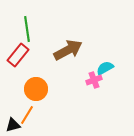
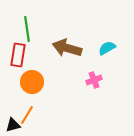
brown arrow: moved 1 px left, 2 px up; rotated 136 degrees counterclockwise
red rectangle: rotated 30 degrees counterclockwise
cyan semicircle: moved 2 px right, 20 px up
orange circle: moved 4 px left, 7 px up
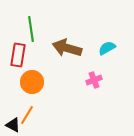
green line: moved 4 px right
black triangle: rotated 42 degrees clockwise
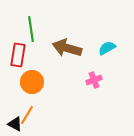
black triangle: moved 2 px right, 1 px up
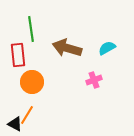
red rectangle: rotated 15 degrees counterclockwise
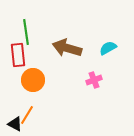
green line: moved 5 px left, 3 px down
cyan semicircle: moved 1 px right
orange circle: moved 1 px right, 2 px up
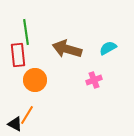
brown arrow: moved 1 px down
orange circle: moved 2 px right
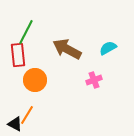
green line: rotated 35 degrees clockwise
brown arrow: rotated 12 degrees clockwise
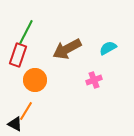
brown arrow: rotated 56 degrees counterclockwise
red rectangle: rotated 25 degrees clockwise
orange line: moved 1 px left, 4 px up
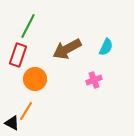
green line: moved 2 px right, 6 px up
cyan semicircle: moved 2 px left, 1 px up; rotated 144 degrees clockwise
orange circle: moved 1 px up
black triangle: moved 3 px left, 1 px up
